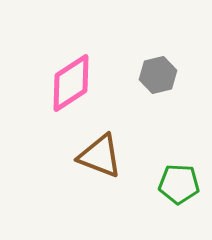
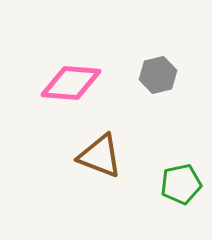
pink diamond: rotated 38 degrees clockwise
green pentagon: moved 2 px right; rotated 15 degrees counterclockwise
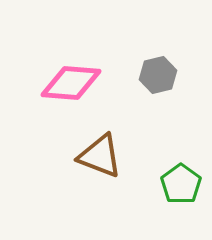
green pentagon: rotated 24 degrees counterclockwise
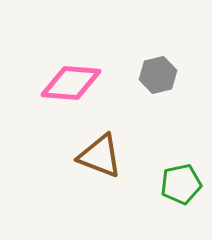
green pentagon: rotated 24 degrees clockwise
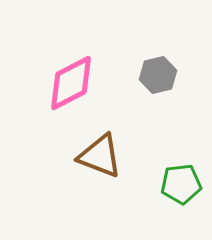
pink diamond: rotated 32 degrees counterclockwise
green pentagon: rotated 6 degrees clockwise
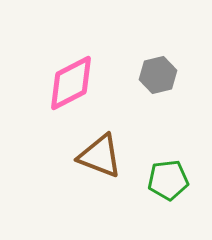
green pentagon: moved 13 px left, 4 px up
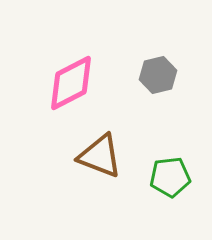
green pentagon: moved 2 px right, 3 px up
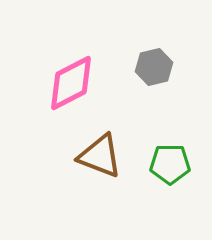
gray hexagon: moved 4 px left, 8 px up
green pentagon: moved 13 px up; rotated 6 degrees clockwise
